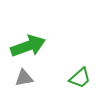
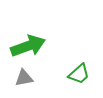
green trapezoid: moved 1 px left, 4 px up
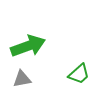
gray triangle: moved 2 px left, 1 px down
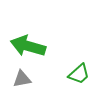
green arrow: rotated 144 degrees counterclockwise
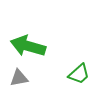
gray triangle: moved 3 px left, 1 px up
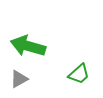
gray triangle: moved 1 px down; rotated 18 degrees counterclockwise
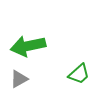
green arrow: rotated 28 degrees counterclockwise
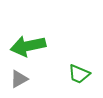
green trapezoid: rotated 65 degrees clockwise
